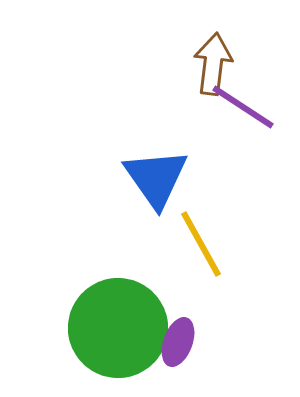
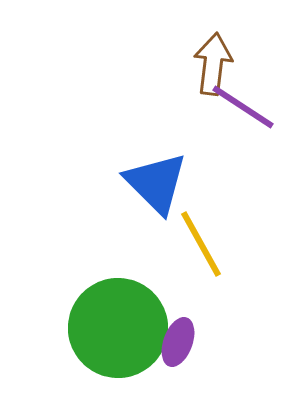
blue triangle: moved 5 px down; rotated 10 degrees counterclockwise
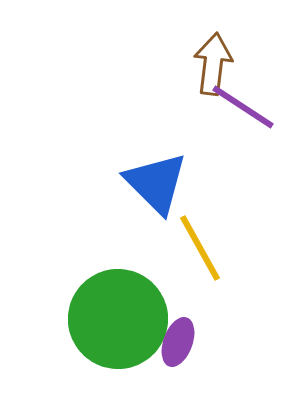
yellow line: moved 1 px left, 4 px down
green circle: moved 9 px up
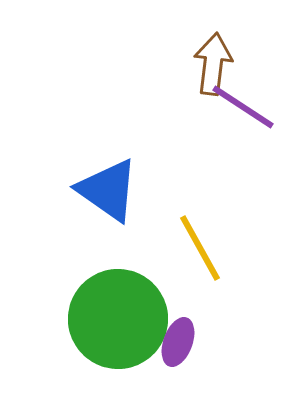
blue triangle: moved 48 px left, 7 px down; rotated 10 degrees counterclockwise
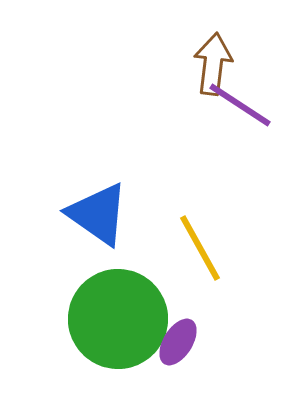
purple line: moved 3 px left, 2 px up
blue triangle: moved 10 px left, 24 px down
purple ellipse: rotated 12 degrees clockwise
